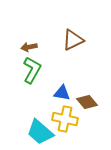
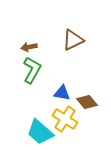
yellow cross: rotated 20 degrees clockwise
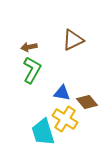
cyan trapezoid: moved 3 px right; rotated 32 degrees clockwise
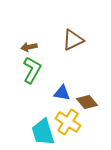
yellow cross: moved 3 px right, 3 px down
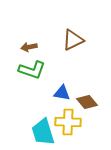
green L-shape: rotated 80 degrees clockwise
yellow cross: rotated 30 degrees counterclockwise
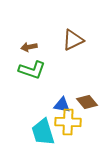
blue triangle: moved 12 px down
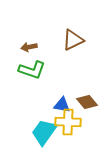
cyan trapezoid: moved 1 px right; rotated 52 degrees clockwise
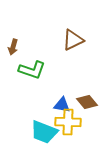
brown arrow: moved 16 px left; rotated 63 degrees counterclockwise
cyan trapezoid: rotated 104 degrees counterclockwise
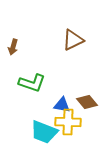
green L-shape: moved 13 px down
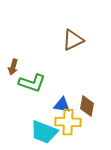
brown arrow: moved 20 px down
brown diamond: moved 4 px down; rotated 50 degrees clockwise
